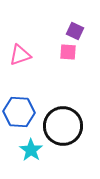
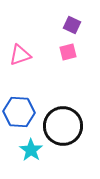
purple square: moved 3 px left, 6 px up
pink square: rotated 18 degrees counterclockwise
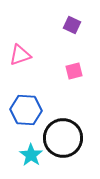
pink square: moved 6 px right, 19 px down
blue hexagon: moved 7 px right, 2 px up
black circle: moved 12 px down
cyan star: moved 5 px down
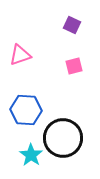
pink square: moved 5 px up
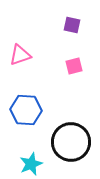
purple square: rotated 12 degrees counterclockwise
black circle: moved 8 px right, 4 px down
cyan star: moved 9 px down; rotated 15 degrees clockwise
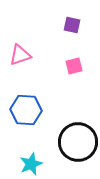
black circle: moved 7 px right
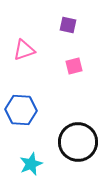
purple square: moved 4 px left
pink triangle: moved 4 px right, 5 px up
blue hexagon: moved 5 px left
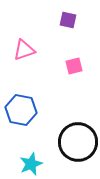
purple square: moved 5 px up
blue hexagon: rotated 8 degrees clockwise
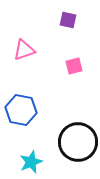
cyan star: moved 2 px up
